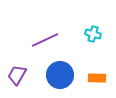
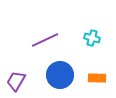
cyan cross: moved 1 px left, 4 px down
purple trapezoid: moved 1 px left, 6 px down
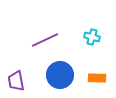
cyan cross: moved 1 px up
purple trapezoid: rotated 40 degrees counterclockwise
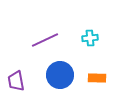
cyan cross: moved 2 px left, 1 px down; rotated 21 degrees counterclockwise
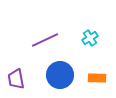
cyan cross: rotated 28 degrees counterclockwise
purple trapezoid: moved 2 px up
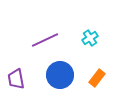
orange rectangle: rotated 54 degrees counterclockwise
